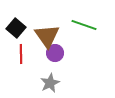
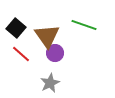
red line: rotated 48 degrees counterclockwise
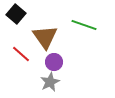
black square: moved 14 px up
brown triangle: moved 2 px left, 1 px down
purple circle: moved 1 px left, 9 px down
gray star: moved 1 px up
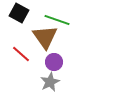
black square: moved 3 px right, 1 px up; rotated 12 degrees counterclockwise
green line: moved 27 px left, 5 px up
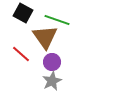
black square: moved 4 px right
purple circle: moved 2 px left
gray star: moved 2 px right, 1 px up
